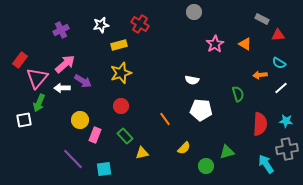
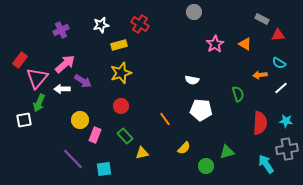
white arrow: moved 1 px down
red semicircle: moved 1 px up
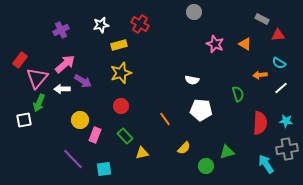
pink star: rotated 18 degrees counterclockwise
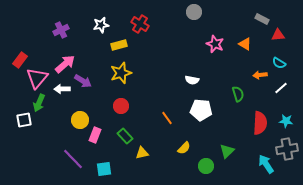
orange line: moved 2 px right, 1 px up
green triangle: moved 1 px up; rotated 28 degrees counterclockwise
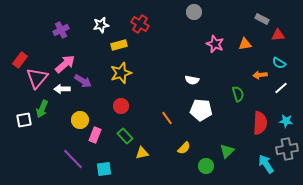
orange triangle: rotated 40 degrees counterclockwise
green arrow: moved 3 px right, 6 px down
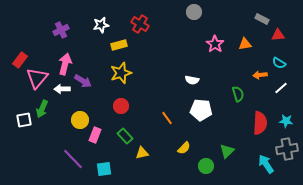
pink star: rotated 12 degrees clockwise
pink arrow: rotated 35 degrees counterclockwise
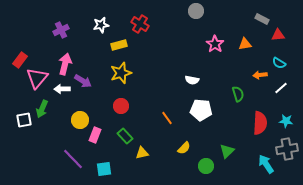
gray circle: moved 2 px right, 1 px up
